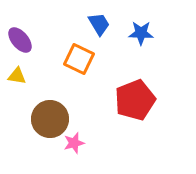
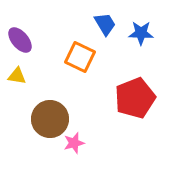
blue trapezoid: moved 6 px right
orange square: moved 1 px right, 2 px up
red pentagon: moved 2 px up
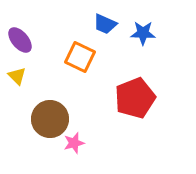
blue trapezoid: rotated 145 degrees clockwise
blue star: moved 2 px right
yellow triangle: rotated 36 degrees clockwise
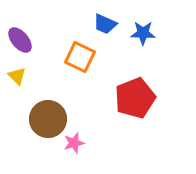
brown circle: moved 2 px left
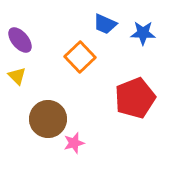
orange square: rotated 20 degrees clockwise
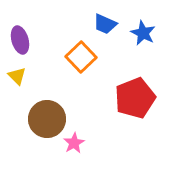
blue star: rotated 25 degrees clockwise
purple ellipse: rotated 24 degrees clockwise
orange square: moved 1 px right
brown circle: moved 1 px left
pink star: rotated 15 degrees counterclockwise
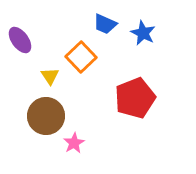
purple ellipse: rotated 20 degrees counterclockwise
yellow triangle: moved 33 px right; rotated 12 degrees clockwise
brown circle: moved 1 px left, 3 px up
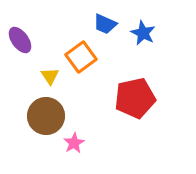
orange square: rotated 8 degrees clockwise
red pentagon: rotated 9 degrees clockwise
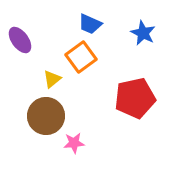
blue trapezoid: moved 15 px left
yellow triangle: moved 2 px right, 3 px down; rotated 24 degrees clockwise
pink star: rotated 25 degrees clockwise
